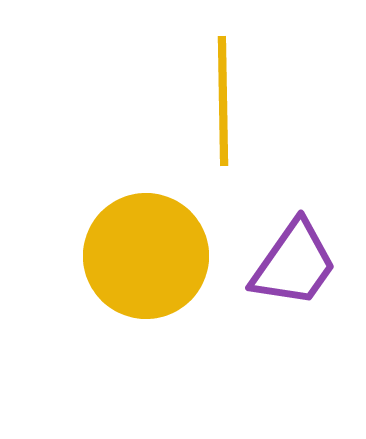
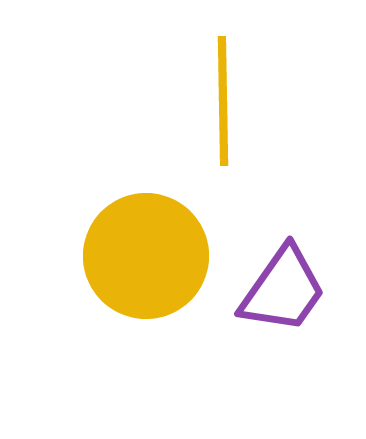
purple trapezoid: moved 11 px left, 26 px down
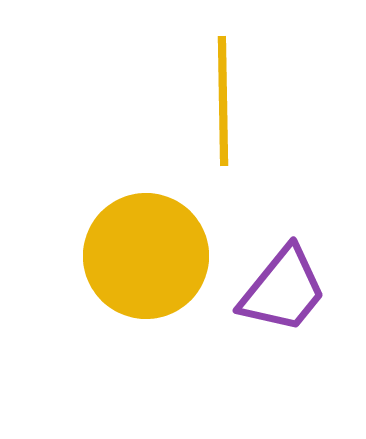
purple trapezoid: rotated 4 degrees clockwise
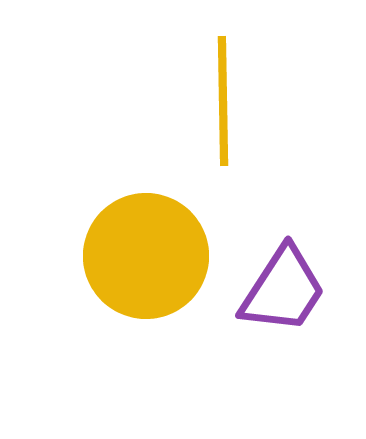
purple trapezoid: rotated 6 degrees counterclockwise
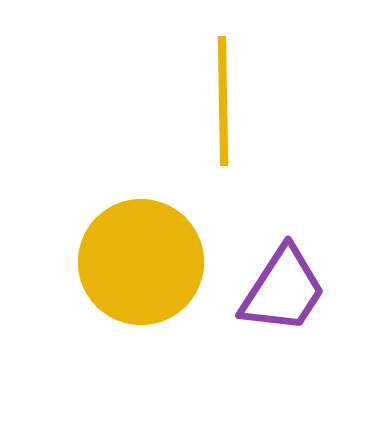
yellow circle: moved 5 px left, 6 px down
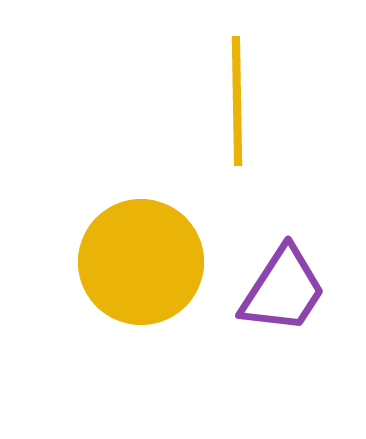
yellow line: moved 14 px right
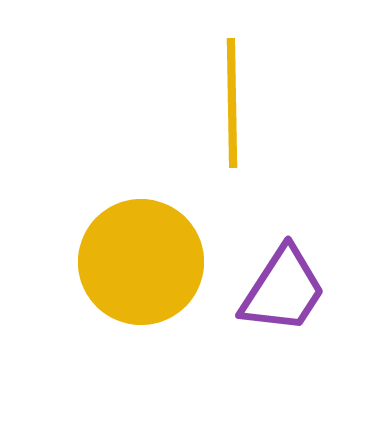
yellow line: moved 5 px left, 2 px down
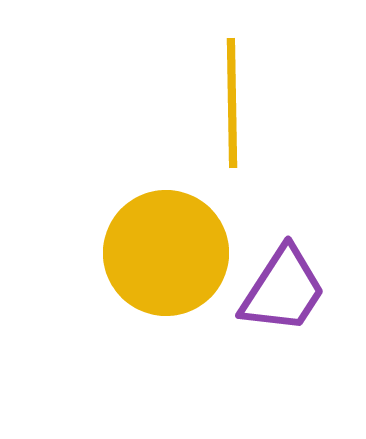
yellow circle: moved 25 px right, 9 px up
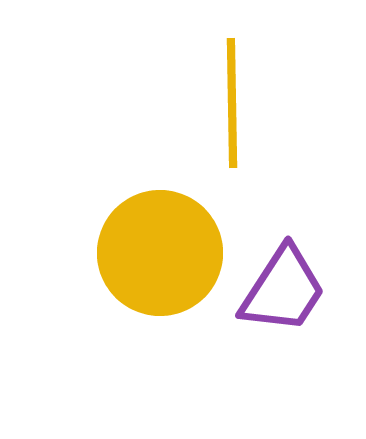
yellow circle: moved 6 px left
